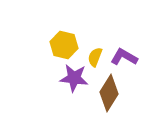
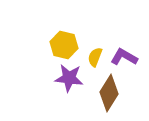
purple star: moved 5 px left
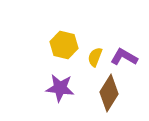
purple star: moved 9 px left, 10 px down
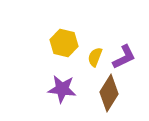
yellow hexagon: moved 2 px up
purple L-shape: rotated 124 degrees clockwise
purple star: moved 2 px right, 1 px down
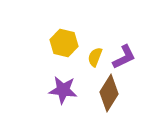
purple star: moved 1 px right, 1 px down
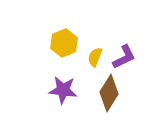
yellow hexagon: rotated 24 degrees clockwise
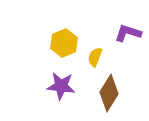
purple L-shape: moved 4 px right, 24 px up; rotated 136 degrees counterclockwise
purple star: moved 2 px left, 4 px up
